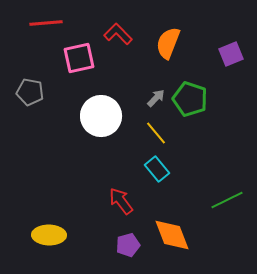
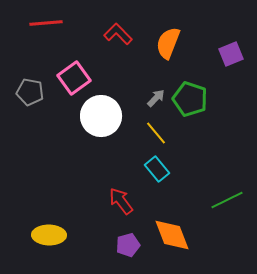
pink square: moved 5 px left, 20 px down; rotated 24 degrees counterclockwise
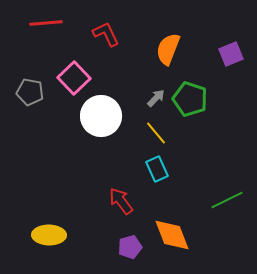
red L-shape: moved 12 px left; rotated 20 degrees clockwise
orange semicircle: moved 6 px down
pink square: rotated 8 degrees counterclockwise
cyan rectangle: rotated 15 degrees clockwise
purple pentagon: moved 2 px right, 2 px down
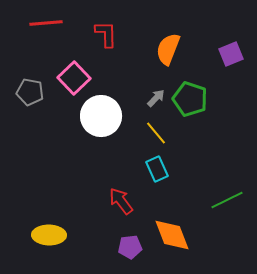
red L-shape: rotated 24 degrees clockwise
purple pentagon: rotated 10 degrees clockwise
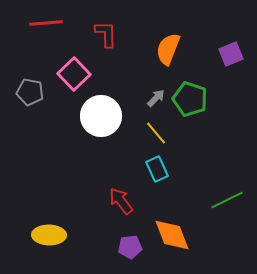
pink square: moved 4 px up
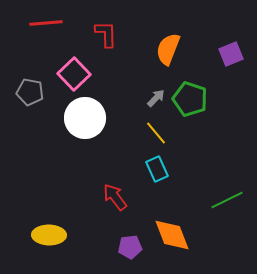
white circle: moved 16 px left, 2 px down
red arrow: moved 6 px left, 4 px up
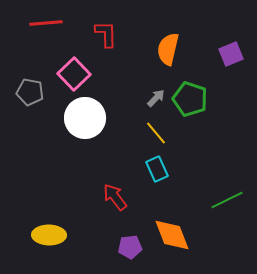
orange semicircle: rotated 8 degrees counterclockwise
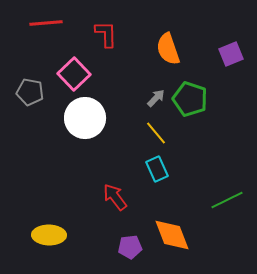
orange semicircle: rotated 32 degrees counterclockwise
